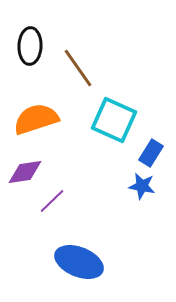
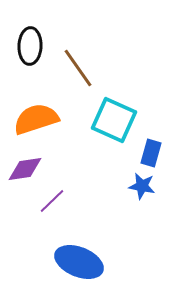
blue rectangle: rotated 16 degrees counterclockwise
purple diamond: moved 3 px up
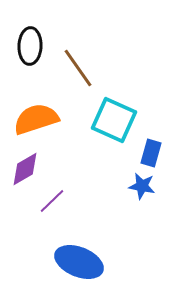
purple diamond: rotated 21 degrees counterclockwise
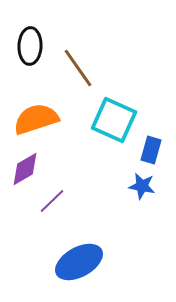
blue rectangle: moved 3 px up
blue ellipse: rotated 51 degrees counterclockwise
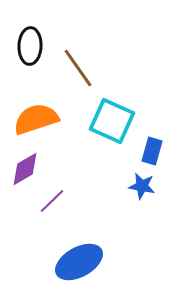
cyan square: moved 2 px left, 1 px down
blue rectangle: moved 1 px right, 1 px down
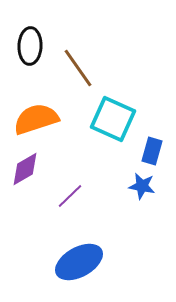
cyan square: moved 1 px right, 2 px up
purple line: moved 18 px right, 5 px up
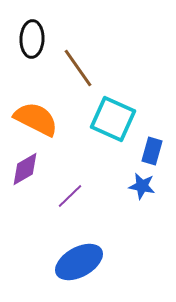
black ellipse: moved 2 px right, 7 px up
orange semicircle: rotated 45 degrees clockwise
